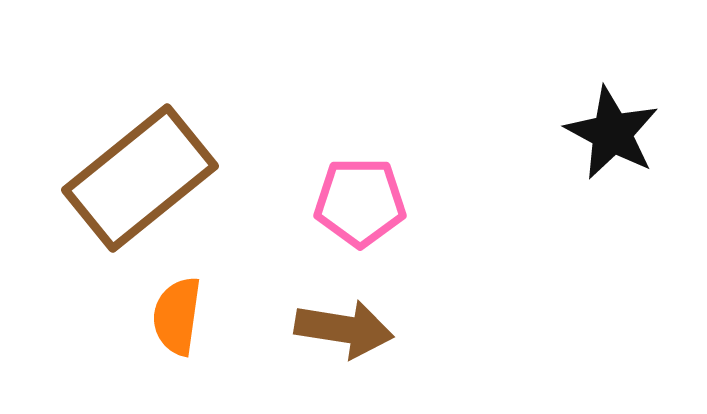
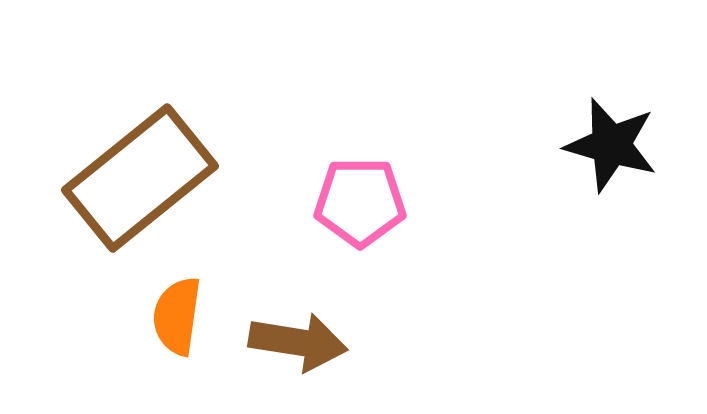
black star: moved 1 px left, 12 px down; rotated 12 degrees counterclockwise
brown arrow: moved 46 px left, 13 px down
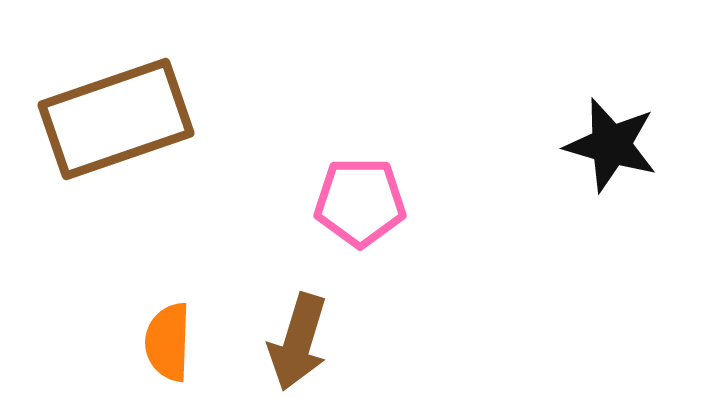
brown rectangle: moved 24 px left, 59 px up; rotated 20 degrees clockwise
orange semicircle: moved 9 px left, 26 px down; rotated 6 degrees counterclockwise
brown arrow: rotated 98 degrees clockwise
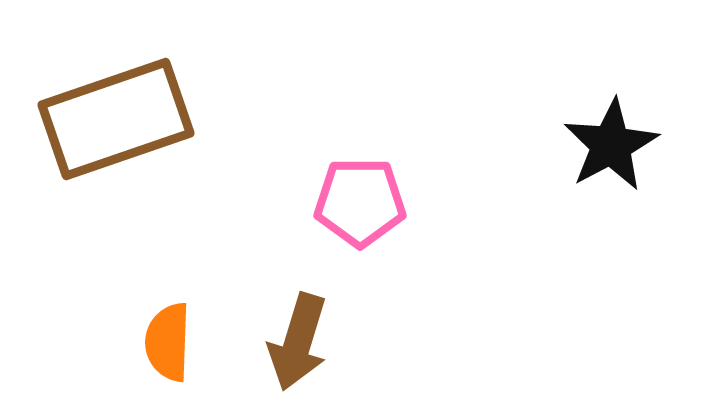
black star: rotated 28 degrees clockwise
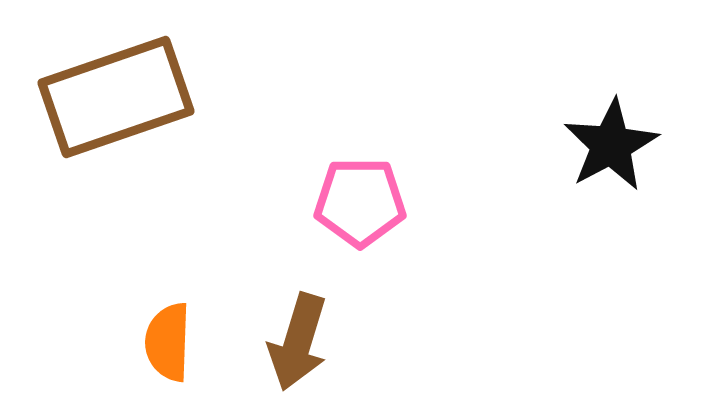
brown rectangle: moved 22 px up
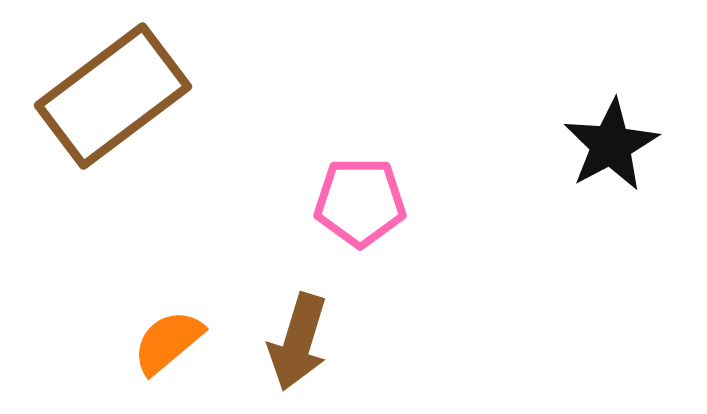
brown rectangle: moved 3 px left, 1 px up; rotated 18 degrees counterclockwise
orange semicircle: rotated 48 degrees clockwise
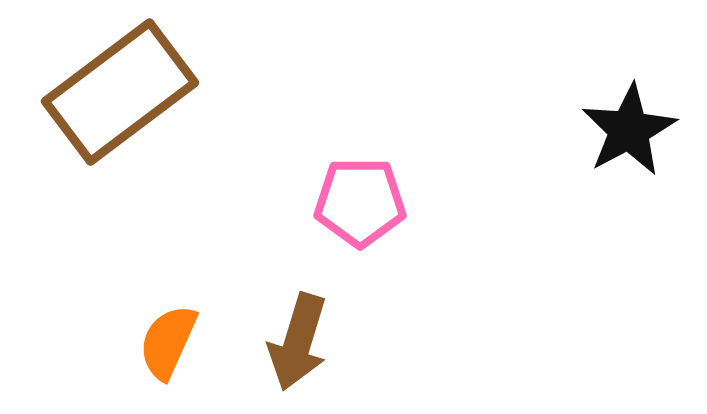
brown rectangle: moved 7 px right, 4 px up
black star: moved 18 px right, 15 px up
orange semicircle: rotated 26 degrees counterclockwise
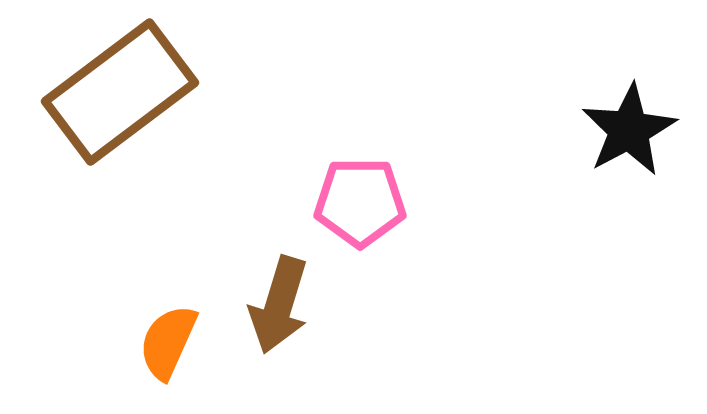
brown arrow: moved 19 px left, 37 px up
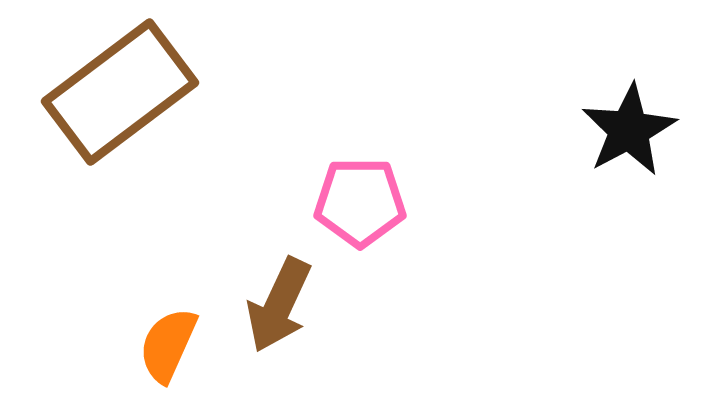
brown arrow: rotated 8 degrees clockwise
orange semicircle: moved 3 px down
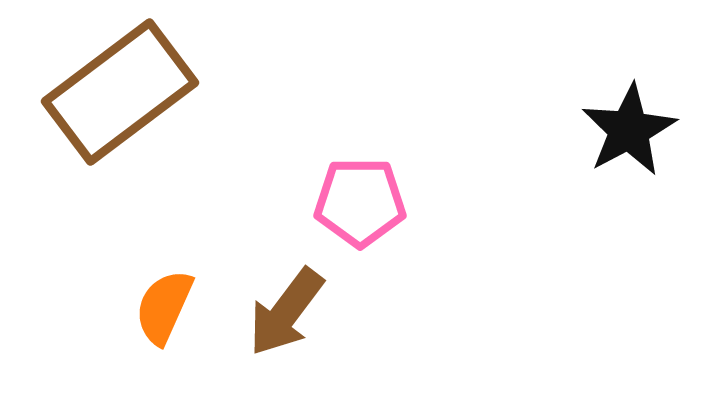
brown arrow: moved 7 px right, 7 px down; rotated 12 degrees clockwise
orange semicircle: moved 4 px left, 38 px up
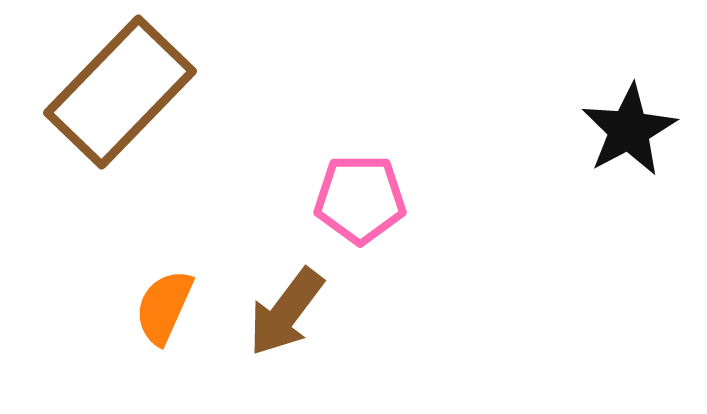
brown rectangle: rotated 9 degrees counterclockwise
pink pentagon: moved 3 px up
